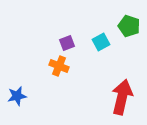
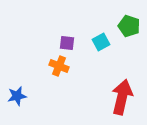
purple square: rotated 28 degrees clockwise
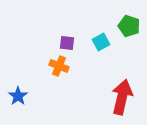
blue star: moved 1 px right; rotated 24 degrees counterclockwise
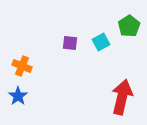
green pentagon: rotated 20 degrees clockwise
purple square: moved 3 px right
orange cross: moved 37 px left
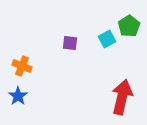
cyan square: moved 6 px right, 3 px up
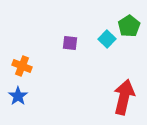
cyan square: rotated 18 degrees counterclockwise
red arrow: moved 2 px right
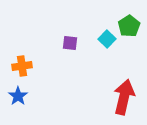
orange cross: rotated 30 degrees counterclockwise
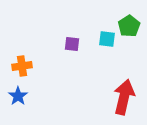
cyan square: rotated 36 degrees counterclockwise
purple square: moved 2 px right, 1 px down
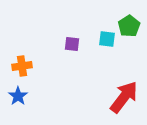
red arrow: rotated 24 degrees clockwise
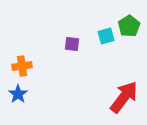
cyan square: moved 1 px left, 3 px up; rotated 24 degrees counterclockwise
blue star: moved 2 px up
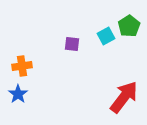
cyan square: rotated 12 degrees counterclockwise
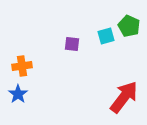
green pentagon: rotated 15 degrees counterclockwise
cyan square: rotated 12 degrees clockwise
